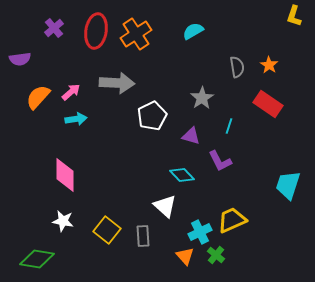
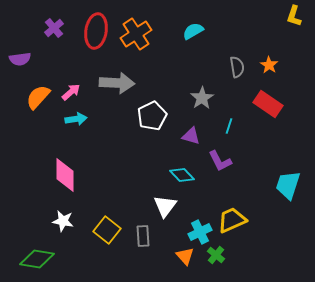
white triangle: rotated 25 degrees clockwise
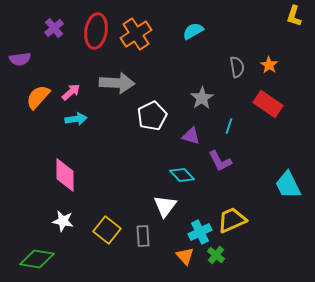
cyan trapezoid: rotated 44 degrees counterclockwise
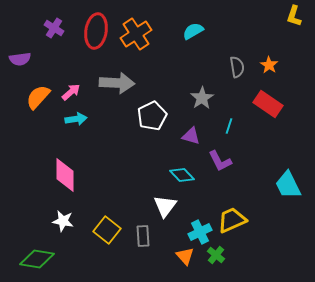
purple cross: rotated 18 degrees counterclockwise
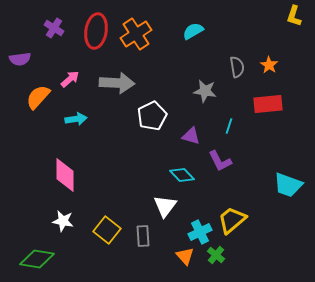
pink arrow: moved 1 px left, 13 px up
gray star: moved 3 px right, 7 px up; rotated 30 degrees counterclockwise
red rectangle: rotated 40 degrees counterclockwise
cyan trapezoid: rotated 44 degrees counterclockwise
yellow trapezoid: rotated 16 degrees counterclockwise
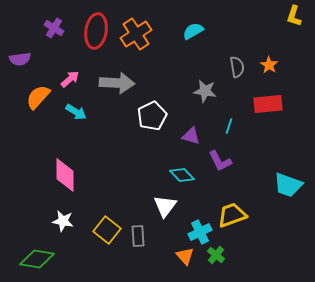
cyan arrow: moved 7 px up; rotated 40 degrees clockwise
yellow trapezoid: moved 5 px up; rotated 20 degrees clockwise
gray rectangle: moved 5 px left
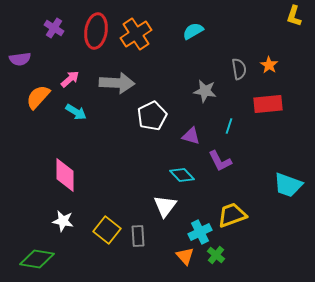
gray semicircle: moved 2 px right, 2 px down
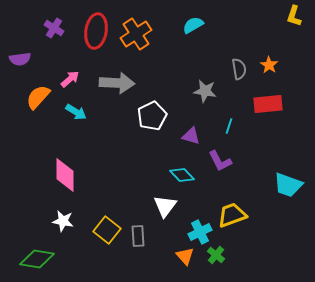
cyan semicircle: moved 6 px up
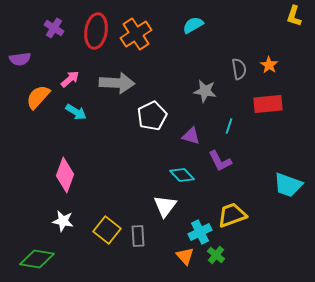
pink diamond: rotated 20 degrees clockwise
